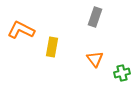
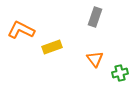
yellow rectangle: rotated 60 degrees clockwise
green cross: moved 2 px left
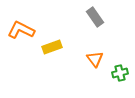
gray rectangle: rotated 54 degrees counterclockwise
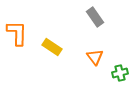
orange L-shape: moved 4 px left, 3 px down; rotated 64 degrees clockwise
yellow rectangle: rotated 54 degrees clockwise
orange triangle: moved 2 px up
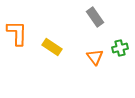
green cross: moved 25 px up
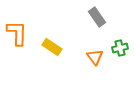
gray rectangle: moved 2 px right
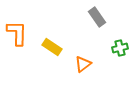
orange triangle: moved 12 px left, 7 px down; rotated 30 degrees clockwise
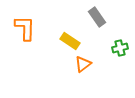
orange L-shape: moved 8 px right, 5 px up
yellow rectangle: moved 18 px right, 6 px up
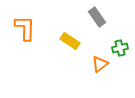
orange triangle: moved 17 px right
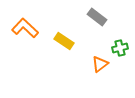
gray rectangle: rotated 18 degrees counterclockwise
orange L-shape: rotated 48 degrees counterclockwise
yellow rectangle: moved 6 px left
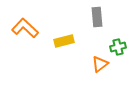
gray rectangle: rotated 48 degrees clockwise
yellow rectangle: rotated 48 degrees counterclockwise
green cross: moved 2 px left, 1 px up
